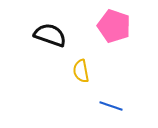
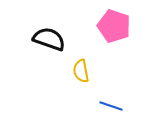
black semicircle: moved 1 px left, 4 px down
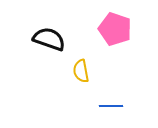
pink pentagon: moved 1 px right, 3 px down
blue line: rotated 20 degrees counterclockwise
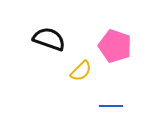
pink pentagon: moved 17 px down
yellow semicircle: rotated 125 degrees counterclockwise
